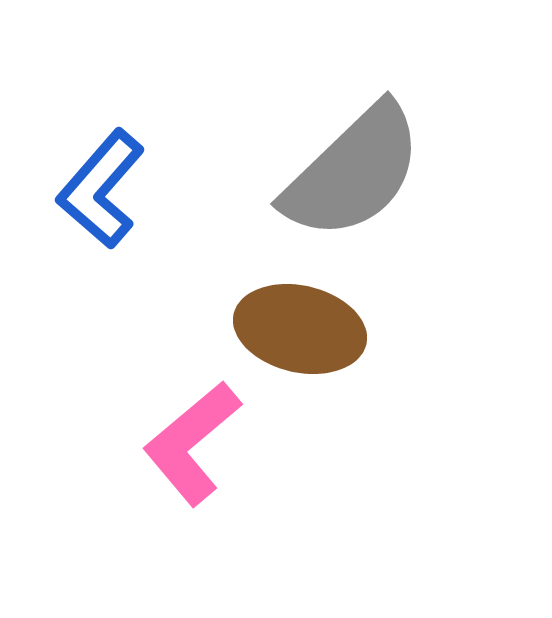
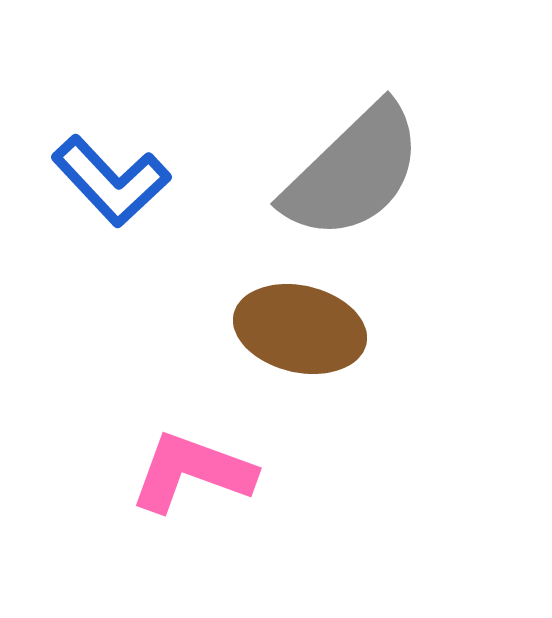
blue L-shape: moved 10 px right, 8 px up; rotated 84 degrees counterclockwise
pink L-shape: moved 29 px down; rotated 60 degrees clockwise
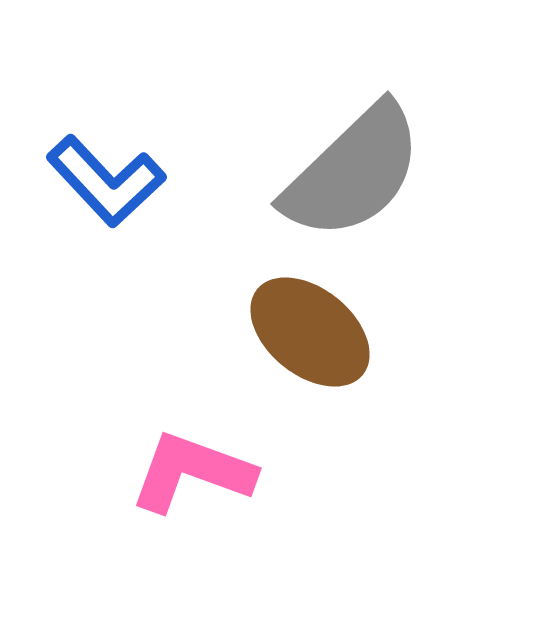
blue L-shape: moved 5 px left
brown ellipse: moved 10 px right, 3 px down; rotated 26 degrees clockwise
